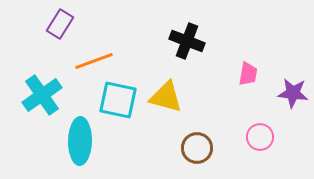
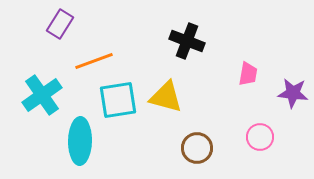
cyan square: rotated 21 degrees counterclockwise
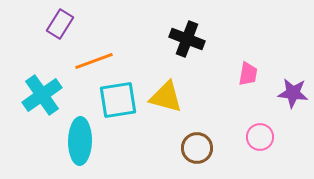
black cross: moved 2 px up
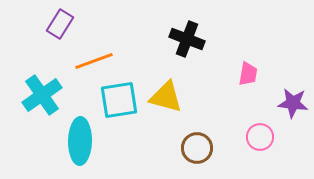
purple star: moved 10 px down
cyan square: moved 1 px right
